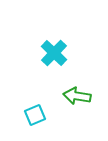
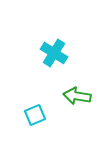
cyan cross: rotated 12 degrees counterclockwise
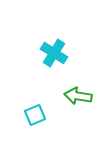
green arrow: moved 1 px right
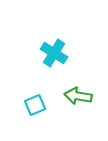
cyan square: moved 10 px up
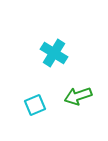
green arrow: rotated 28 degrees counterclockwise
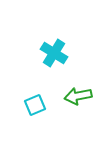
green arrow: rotated 8 degrees clockwise
